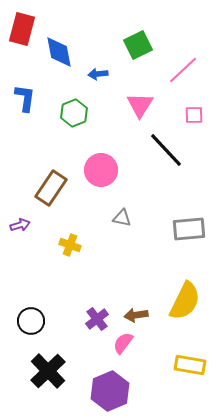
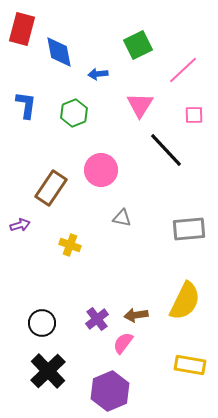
blue L-shape: moved 1 px right, 7 px down
black circle: moved 11 px right, 2 px down
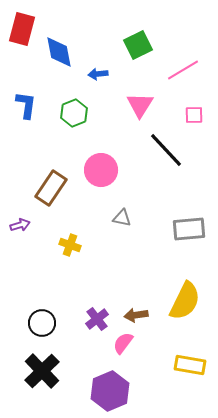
pink line: rotated 12 degrees clockwise
black cross: moved 6 px left
